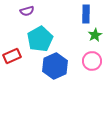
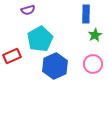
purple semicircle: moved 1 px right, 1 px up
pink circle: moved 1 px right, 3 px down
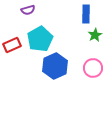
red rectangle: moved 11 px up
pink circle: moved 4 px down
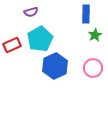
purple semicircle: moved 3 px right, 2 px down
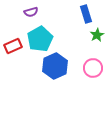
blue rectangle: rotated 18 degrees counterclockwise
green star: moved 2 px right
red rectangle: moved 1 px right, 1 px down
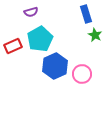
green star: moved 2 px left; rotated 16 degrees counterclockwise
pink circle: moved 11 px left, 6 px down
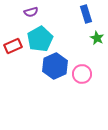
green star: moved 2 px right, 3 px down
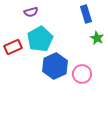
red rectangle: moved 1 px down
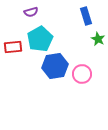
blue rectangle: moved 2 px down
green star: moved 1 px right, 1 px down
red rectangle: rotated 18 degrees clockwise
blue hexagon: rotated 15 degrees clockwise
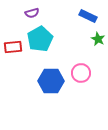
purple semicircle: moved 1 px right, 1 px down
blue rectangle: moved 2 px right; rotated 48 degrees counterclockwise
blue hexagon: moved 4 px left, 15 px down; rotated 10 degrees clockwise
pink circle: moved 1 px left, 1 px up
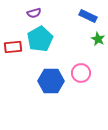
purple semicircle: moved 2 px right
